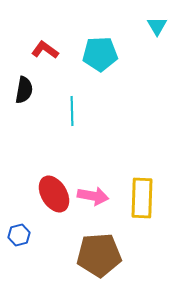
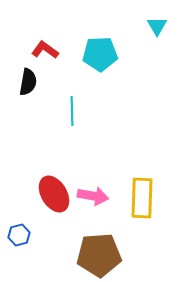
black semicircle: moved 4 px right, 8 px up
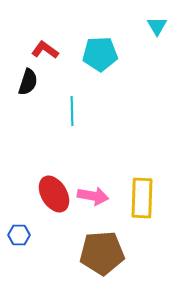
black semicircle: rotated 8 degrees clockwise
blue hexagon: rotated 15 degrees clockwise
brown pentagon: moved 3 px right, 2 px up
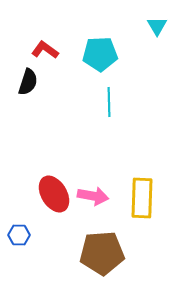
cyan line: moved 37 px right, 9 px up
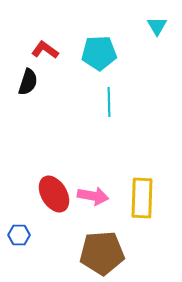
cyan pentagon: moved 1 px left, 1 px up
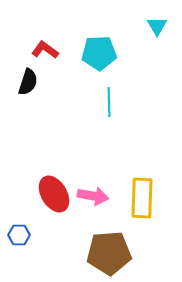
brown pentagon: moved 7 px right
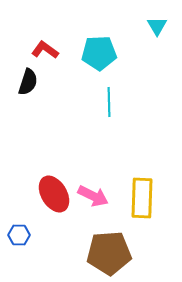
pink arrow: rotated 16 degrees clockwise
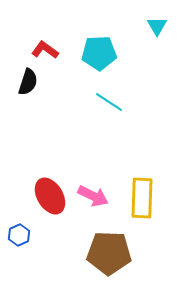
cyan line: rotated 56 degrees counterclockwise
red ellipse: moved 4 px left, 2 px down
blue hexagon: rotated 25 degrees counterclockwise
brown pentagon: rotated 6 degrees clockwise
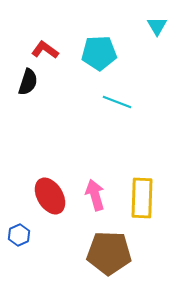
cyan line: moved 8 px right; rotated 12 degrees counterclockwise
pink arrow: moved 2 px right, 1 px up; rotated 132 degrees counterclockwise
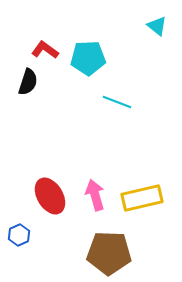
cyan triangle: rotated 20 degrees counterclockwise
cyan pentagon: moved 11 px left, 5 px down
yellow rectangle: rotated 75 degrees clockwise
